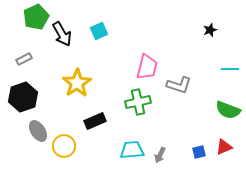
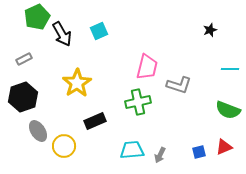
green pentagon: moved 1 px right
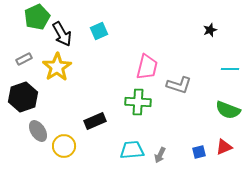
yellow star: moved 20 px left, 16 px up
green cross: rotated 15 degrees clockwise
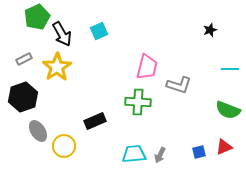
cyan trapezoid: moved 2 px right, 4 px down
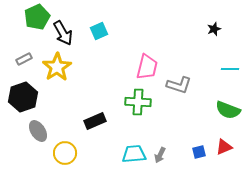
black star: moved 4 px right, 1 px up
black arrow: moved 1 px right, 1 px up
yellow circle: moved 1 px right, 7 px down
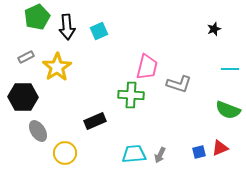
black arrow: moved 4 px right, 6 px up; rotated 25 degrees clockwise
gray rectangle: moved 2 px right, 2 px up
gray L-shape: moved 1 px up
black hexagon: rotated 20 degrees clockwise
green cross: moved 7 px left, 7 px up
red triangle: moved 4 px left, 1 px down
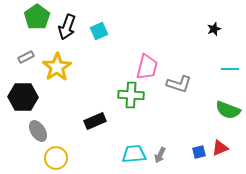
green pentagon: rotated 10 degrees counterclockwise
black arrow: rotated 25 degrees clockwise
yellow circle: moved 9 px left, 5 px down
